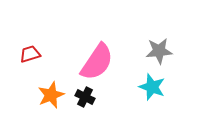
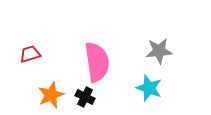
pink semicircle: rotated 42 degrees counterclockwise
cyan star: moved 3 px left, 1 px down
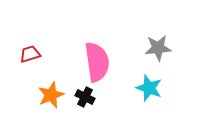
gray star: moved 1 px left, 3 px up
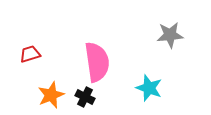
gray star: moved 12 px right, 13 px up
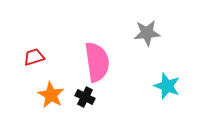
gray star: moved 23 px left, 2 px up
red trapezoid: moved 4 px right, 3 px down
cyan star: moved 18 px right, 2 px up
orange star: rotated 20 degrees counterclockwise
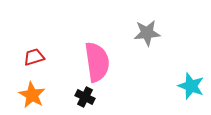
cyan star: moved 24 px right
orange star: moved 19 px left
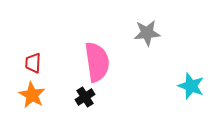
red trapezoid: moved 1 px left, 6 px down; rotated 70 degrees counterclockwise
black cross: rotated 30 degrees clockwise
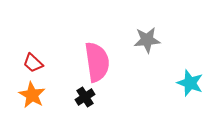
gray star: moved 7 px down
red trapezoid: rotated 50 degrees counterclockwise
cyan star: moved 1 px left, 3 px up
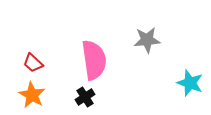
pink semicircle: moved 3 px left, 2 px up
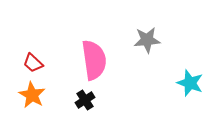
black cross: moved 3 px down
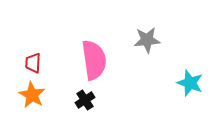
red trapezoid: rotated 50 degrees clockwise
